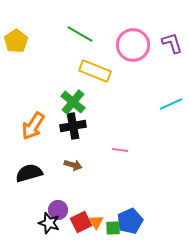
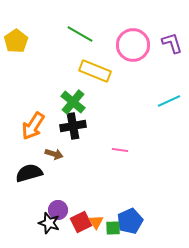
cyan line: moved 2 px left, 3 px up
brown arrow: moved 19 px left, 11 px up
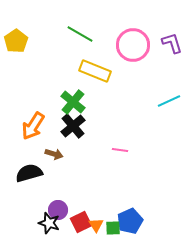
black cross: rotated 30 degrees counterclockwise
orange triangle: moved 3 px down
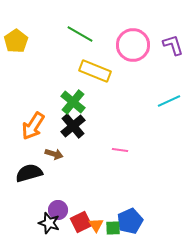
purple L-shape: moved 1 px right, 2 px down
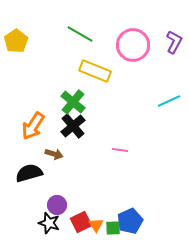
purple L-shape: moved 1 px right, 3 px up; rotated 45 degrees clockwise
purple circle: moved 1 px left, 5 px up
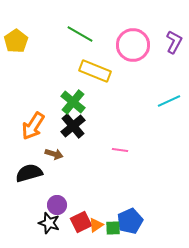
orange triangle: rotated 28 degrees clockwise
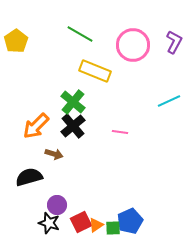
orange arrow: moved 3 px right; rotated 12 degrees clockwise
pink line: moved 18 px up
black semicircle: moved 4 px down
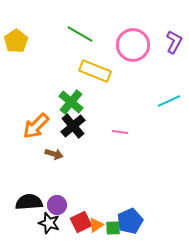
green cross: moved 2 px left
black semicircle: moved 25 px down; rotated 12 degrees clockwise
